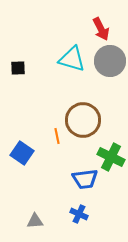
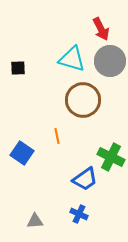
brown circle: moved 20 px up
blue trapezoid: rotated 28 degrees counterclockwise
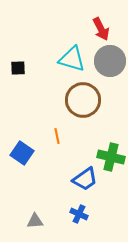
green cross: rotated 12 degrees counterclockwise
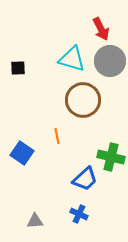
blue trapezoid: rotated 8 degrees counterclockwise
